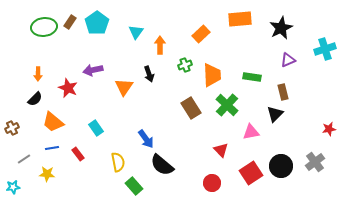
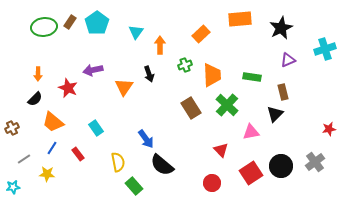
blue line at (52, 148): rotated 48 degrees counterclockwise
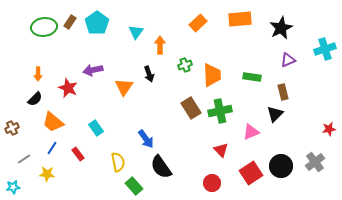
orange rectangle at (201, 34): moved 3 px left, 11 px up
green cross at (227, 105): moved 7 px left, 6 px down; rotated 35 degrees clockwise
pink triangle at (251, 132): rotated 12 degrees counterclockwise
black semicircle at (162, 165): moved 1 px left, 2 px down; rotated 15 degrees clockwise
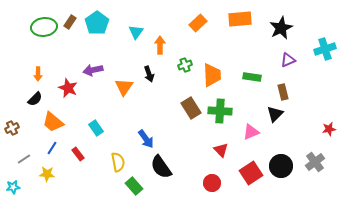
green cross at (220, 111): rotated 15 degrees clockwise
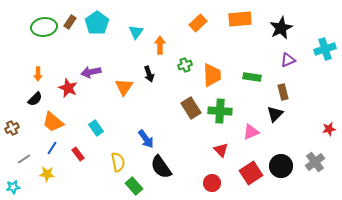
purple arrow at (93, 70): moved 2 px left, 2 px down
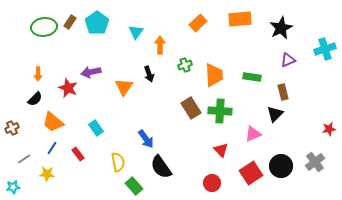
orange trapezoid at (212, 75): moved 2 px right
pink triangle at (251, 132): moved 2 px right, 2 px down
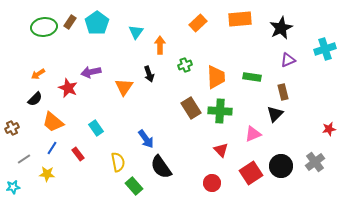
orange arrow at (38, 74): rotated 56 degrees clockwise
orange trapezoid at (214, 75): moved 2 px right, 2 px down
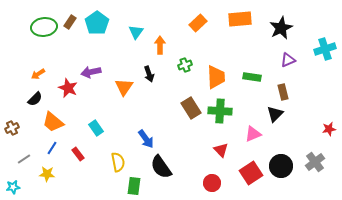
green rectangle at (134, 186): rotated 48 degrees clockwise
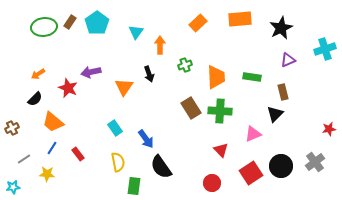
cyan rectangle at (96, 128): moved 19 px right
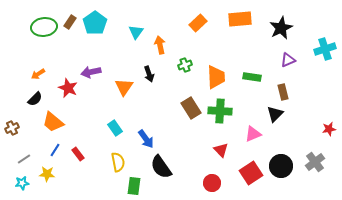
cyan pentagon at (97, 23): moved 2 px left
orange arrow at (160, 45): rotated 12 degrees counterclockwise
blue line at (52, 148): moved 3 px right, 2 px down
cyan star at (13, 187): moved 9 px right, 4 px up
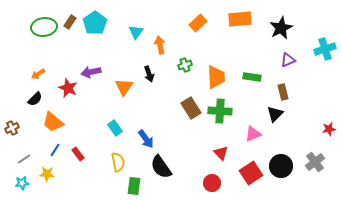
red triangle at (221, 150): moved 3 px down
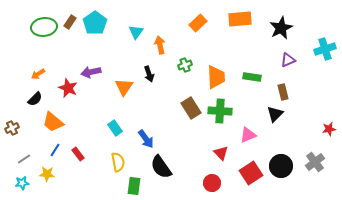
pink triangle at (253, 134): moved 5 px left, 1 px down
